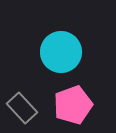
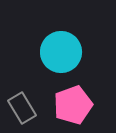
gray rectangle: rotated 12 degrees clockwise
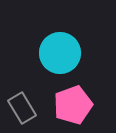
cyan circle: moved 1 px left, 1 px down
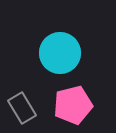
pink pentagon: rotated 6 degrees clockwise
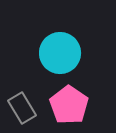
pink pentagon: moved 4 px left; rotated 24 degrees counterclockwise
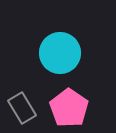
pink pentagon: moved 3 px down
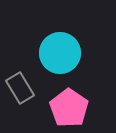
gray rectangle: moved 2 px left, 20 px up
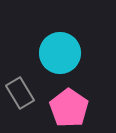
gray rectangle: moved 5 px down
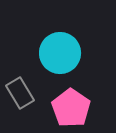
pink pentagon: moved 2 px right
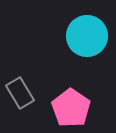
cyan circle: moved 27 px right, 17 px up
